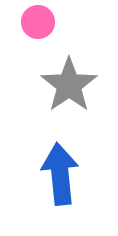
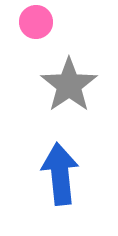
pink circle: moved 2 px left
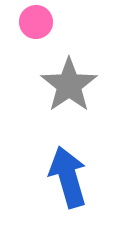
blue arrow: moved 8 px right, 3 px down; rotated 10 degrees counterclockwise
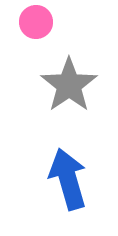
blue arrow: moved 2 px down
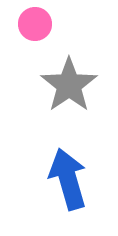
pink circle: moved 1 px left, 2 px down
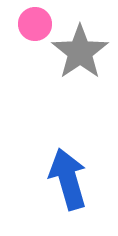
gray star: moved 11 px right, 33 px up
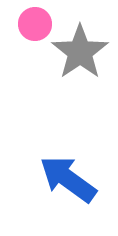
blue arrow: rotated 38 degrees counterclockwise
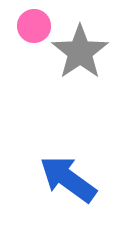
pink circle: moved 1 px left, 2 px down
